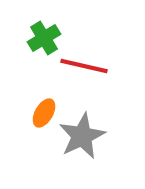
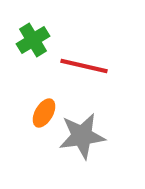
green cross: moved 11 px left, 2 px down
gray star: rotated 18 degrees clockwise
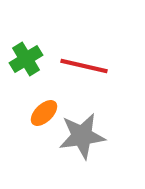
green cross: moved 7 px left, 19 px down
orange ellipse: rotated 16 degrees clockwise
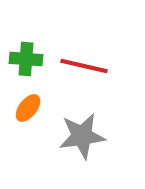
green cross: rotated 36 degrees clockwise
orange ellipse: moved 16 px left, 5 px up; rotated 8 degrees counterclockwise
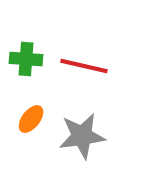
orange ellipse: moved 3 px right, 11 px down
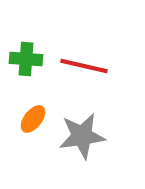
orange ellipse: moved 2 px right
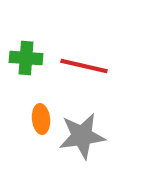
green cross: moved 1 px up
orange ellipse: moved 8 px right; rotated 44 degrees counterclockwise
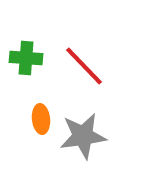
red line: rotated 33 degrees clockwise
gray star: moved 1 px right
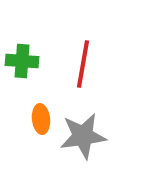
green cross: moved 4 px left, 3 px down
red line: moved 1 px left, 2 px up; rotated 54 degrees clockwise
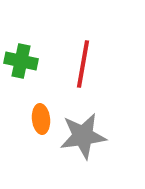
green cross: moved 1 px left; rotated 8 degrees clockwise
